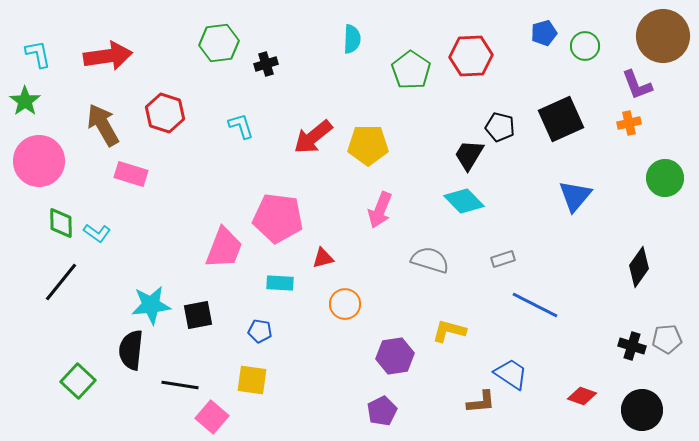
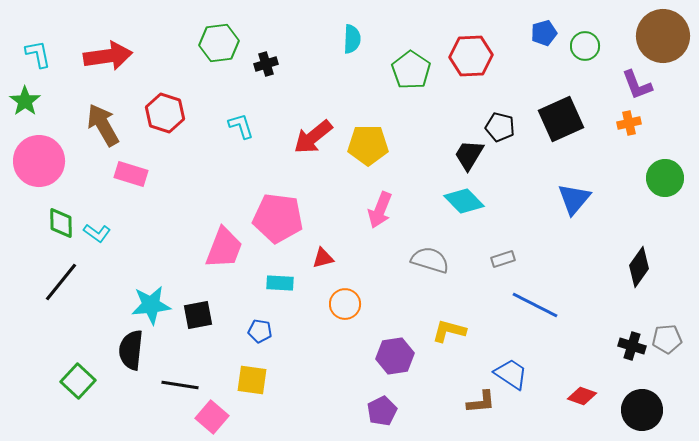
blue triangle at (575, 196): moved 1 px left, 3 px down
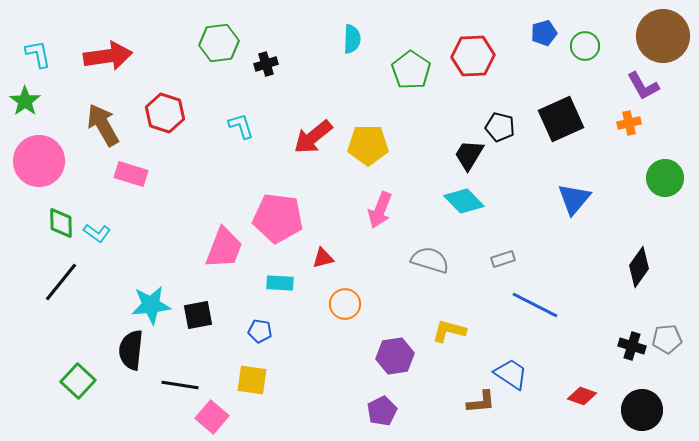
red hexagon at (471, 56): moved 2 px right
purple L-shape at (637, 85): moved 6 px right, 1 px down; rotated 8 degrees counterclockwise
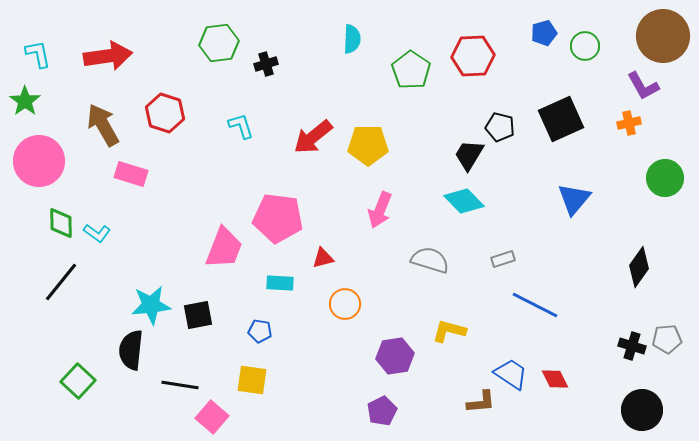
red diamond at (582, 396): moved 27 px left, 17 px up; rotated 44 degrees clockwise
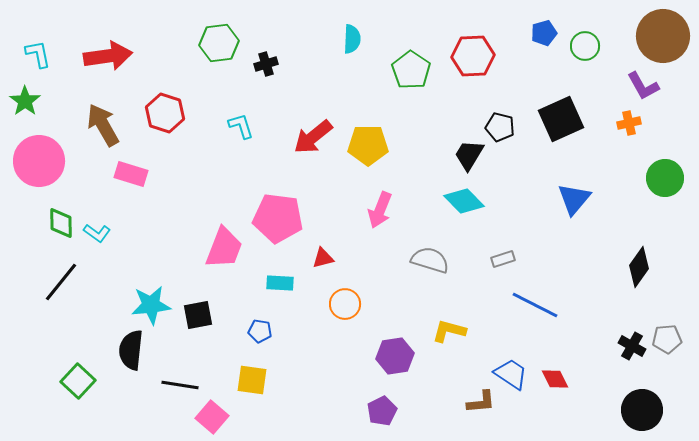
black cross at (632, 346): rotated 12 degrees clockwise
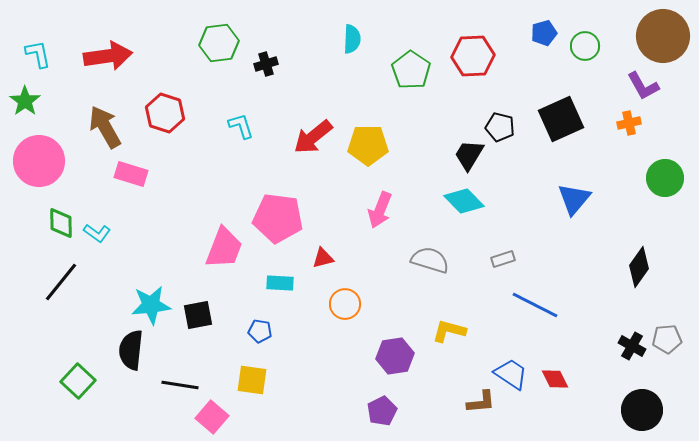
brown arrow at (103, 125): moved 2 px right, 2 px down
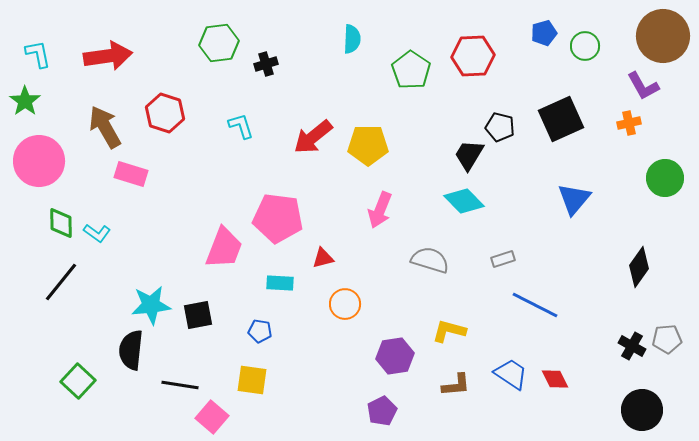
brown L-shape at (481, 402): moved 25 px left, 17 px up
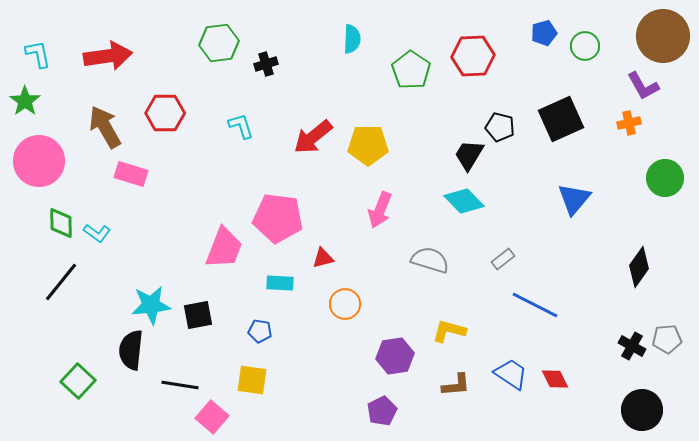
red hexagon at (165, 113): rotated 18 degrees counterclockwise
gray rectangle at (503, 259): rotated 20 degrees counterclockwise
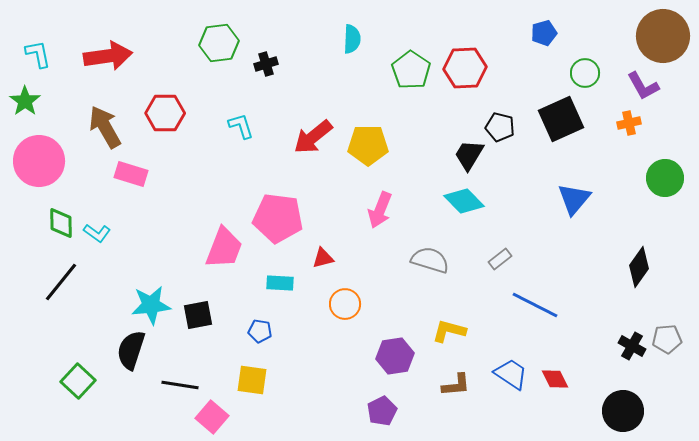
green circle at (585, 46): moved 27 px down
red hexagon at (473, 56): moved 8 px left, 12 px down
gray rectangle at (503, 259): moved 3 px left
black semicircle at (131, 350): rotated 12 degrees clockwise
black circle at (642, 410): moved 19 px left, 1 px down
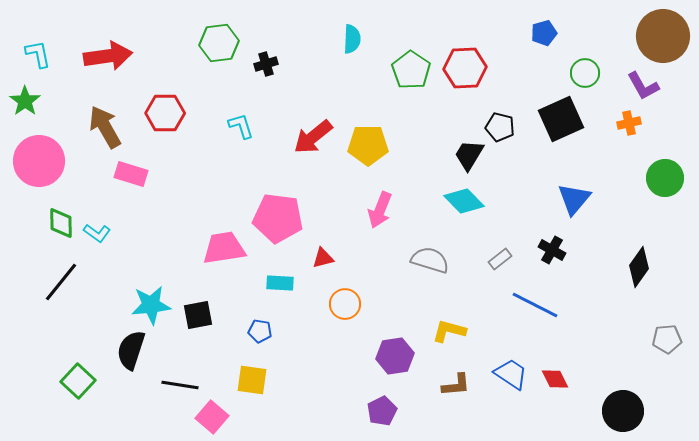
pink trapezoid at (224, 248): rotated 120 degrees counterclockwise
black cross at (632, 346): moved 80 px left, 96 px up
